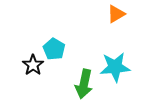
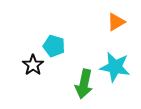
orange triangle: moved 8 px down
cyan pentagon: moved 3 px up; rotated 15 degrees counterclockwise
cyan star: rotated 16 degrees clockwise
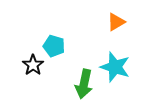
cyan star: rotated 8 degrees clockwise
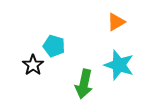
cyan star: moved 4 px right, 2 px up
